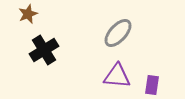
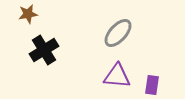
brown star: rotated 12 degrees clockwise
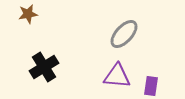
gray ellipse: moved 6 px right, 1 px down
black cross: moved 17 px down
purple rectangle: moved 1 px left, 1 px down
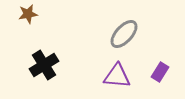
black cross: moved 2 px up
purple rectangle: moved 9 px right, 14 px up; rotated 24 degrees clockwise
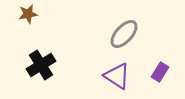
black cross: moved 3 px left
purple triangle: rotated 28 degrees clockwise
